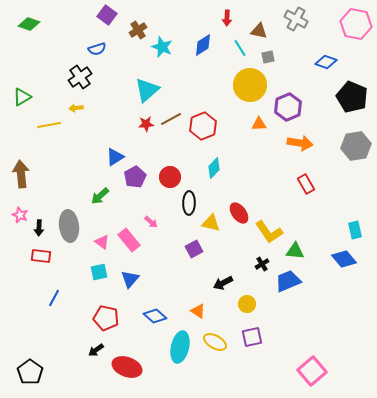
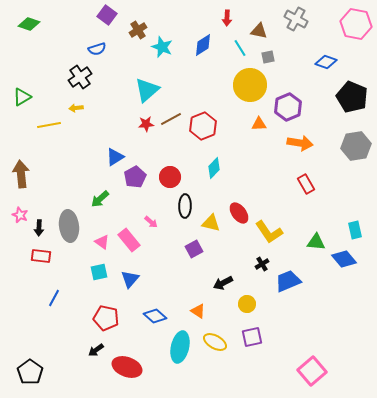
green arrow at (100, 196): moved 3 px down
black ellipse at (189, 203): moved 4 px left, 3 px down
green triangle at (295, 251): moved 21 px right, 9 px up
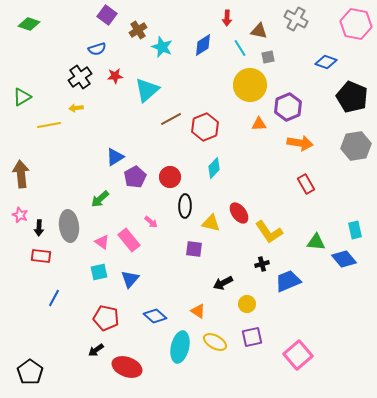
red star at (146, 124): moved 31 px left, 48 px up
red hexagon at (203, 126): moved 2 px right, 1 px down
purple square at (194, 249): rotated 36 degrees clockwise
black cross at (262, 264): rotated 16 degrees clockwise
pink square at (312, 371): moved 14 px left, 16 px up
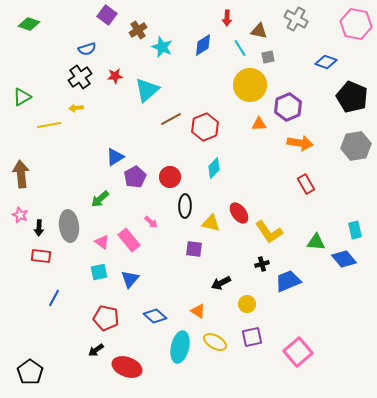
blue semicircle at (97, 49): moved 10 px left
black arrow at (223, 283): moved 2 px left
pink square at (298, 355): moved 3 px up
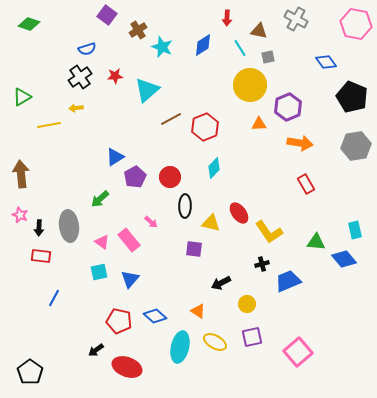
blue diamond at (326, 62): rotated 35 degrees clockwise
red pentagon at (106, 318): moved 13 px right, 3 px down
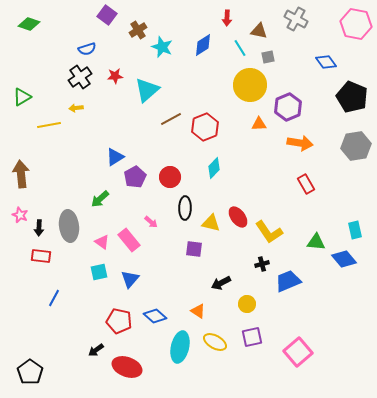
black ellipse at (185, 206): moved 2 px down
red ellipse at (239, 213): moved 1 px left, 4 px down
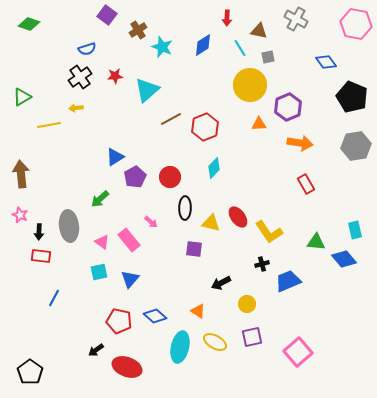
black arrow at (39, 228): moved 4 px down
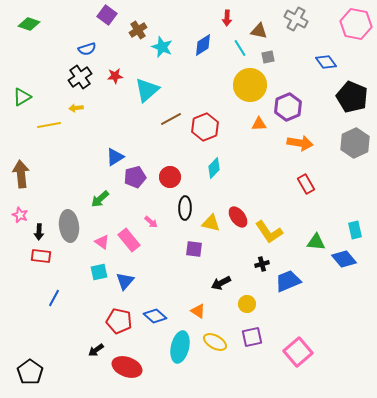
gray hexagon at (356, 146): moved 1 px left, 3 px up; rotated 16 degrees counterclockwise
purple pentagon at (135, 177): rotated 15 degrees clockwise
blue triangle at (130, 279): moved 5 px left, 2 px down
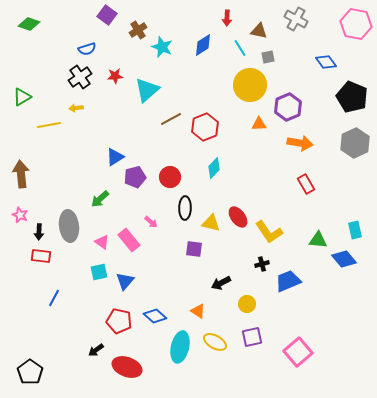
green triangle at (316, 242): moved 2 px right, 2 px up
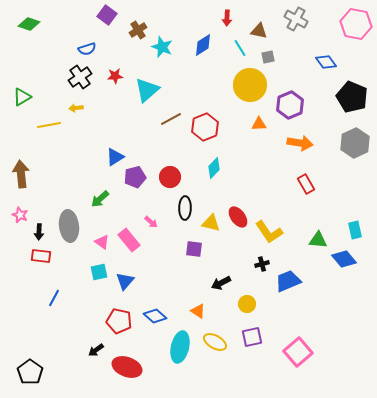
purple hexagon at (288, 107): moved 2 px right, 2 px up
